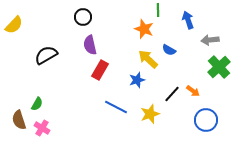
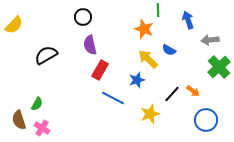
blue line: moved 3 px left, 9 px up
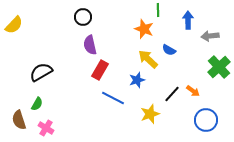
blue arrow: rotated 18 degrees clockwise
gray arrow: moved 4 px up
black semicircle: moved 5 px left, 17 px down
pink cross: moved 4 px right
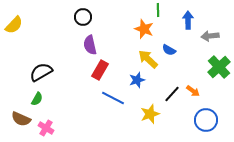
green semicircle: moved 5 px up
brown semicircle: moved 2 px right, 1 px up; rotated 48 degrees counterclockwise
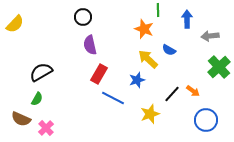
blue arrow: moved 1 px left, 1 px up
yellow semicircle: moved 1 px right, 1 px up
red rectangle: moved 1 px left, 4 px down
pink cross: rotated 14 degrees clockwise
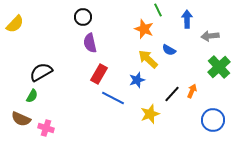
green line: rotated 24 degrees counterclockwise
purple semicircle: moved 2 px up
orange arrow: moved 1 px left; rotated 104 degrees counterclockwise
green semicircle: moved 5 px left, 3 px up
blue circle: moved 7 px right
pink cross: rotated 28 degrees counterclockwise
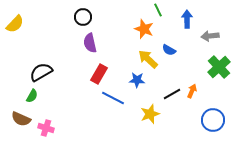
blue star: rotated 21 degrees clockwise
black line: rotated 18 degrees clockwise
